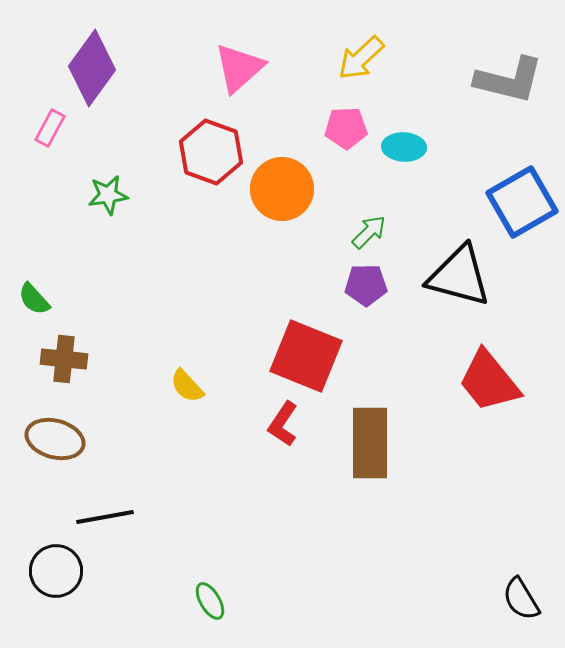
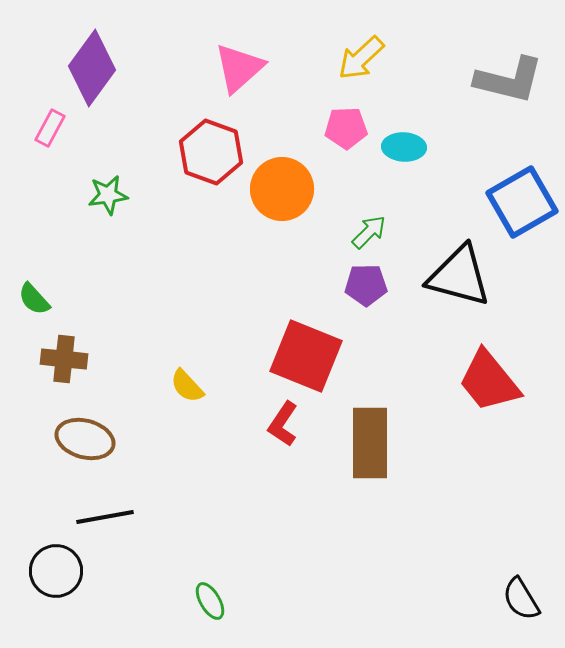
brown ellipse: moved 30 px right
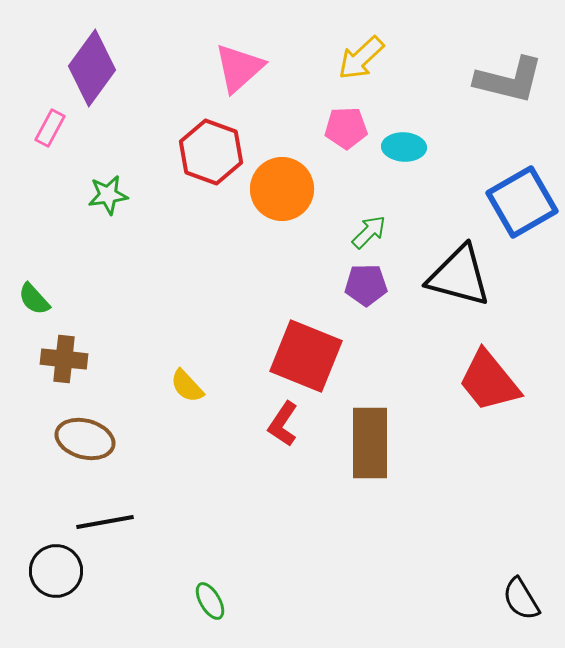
black line: moved 5 px down
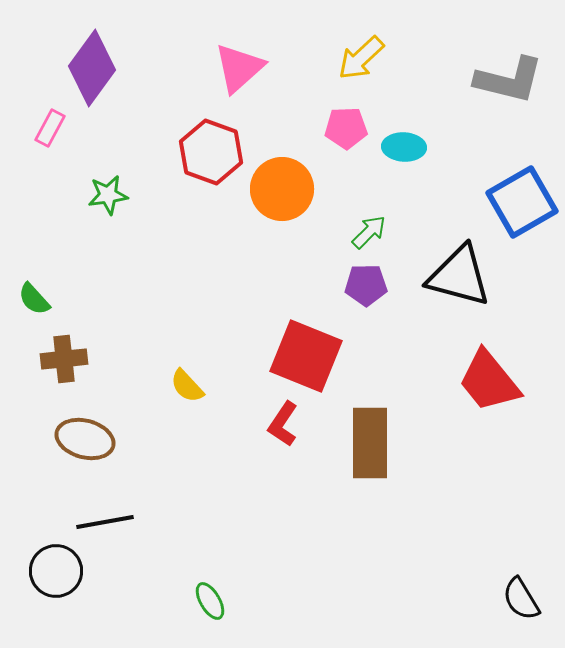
brown cross: rotated 12 degrees counterclockwise
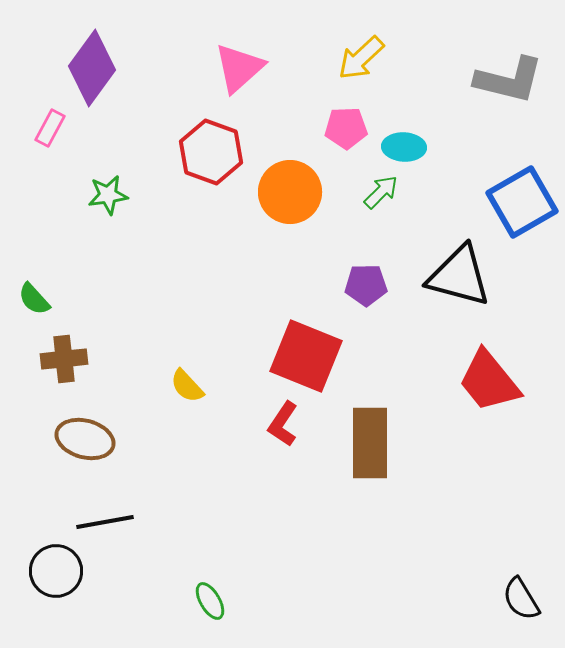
orange circle: moved 8 px right, 3 px down
green arrow: moved 12 px right, 40 px up
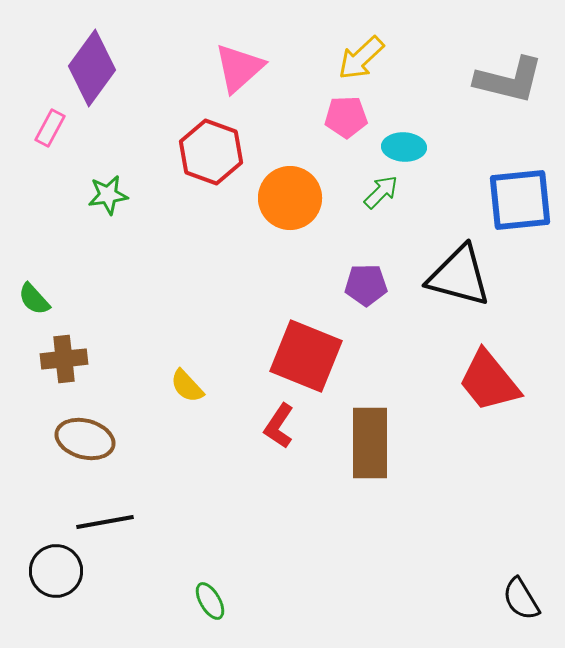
pink pentagon: moved 11 px up
orange circle: moved 6 px down
blue square: moved 2 px left, 2 px up; rotated 24 degrees clockwise
red L-shape: moved 4 px left, 2 px down
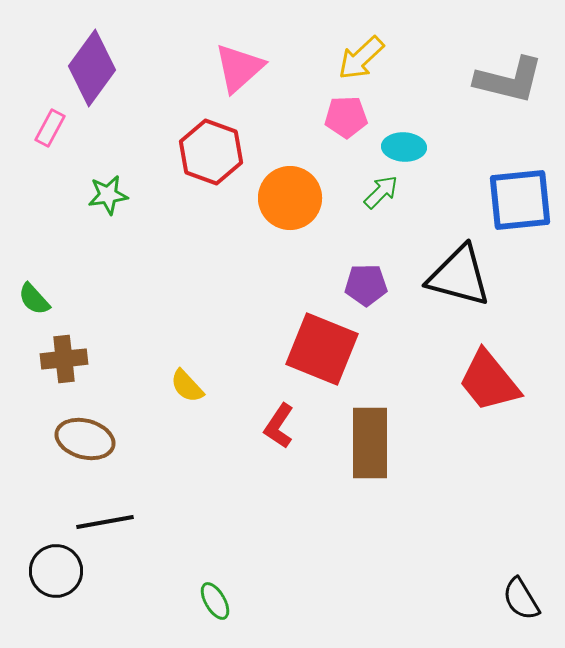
red square: moved 16 px right, 7 px up
green ellipse: moved 5 px right
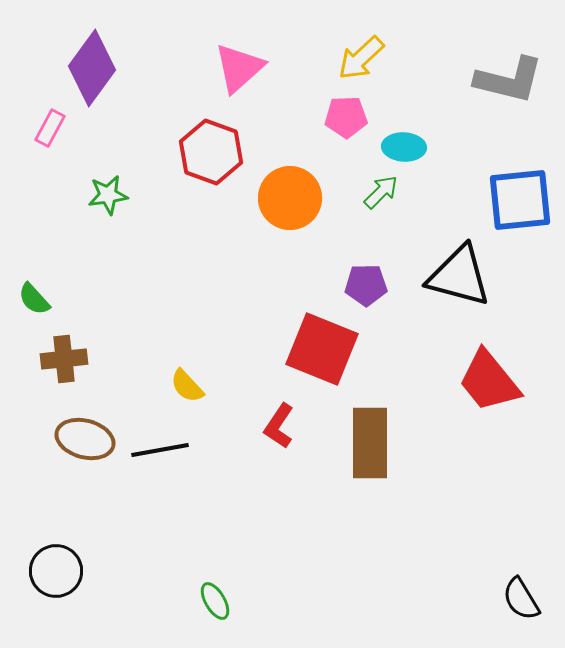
black line: moved 55 px right, 72 px up
